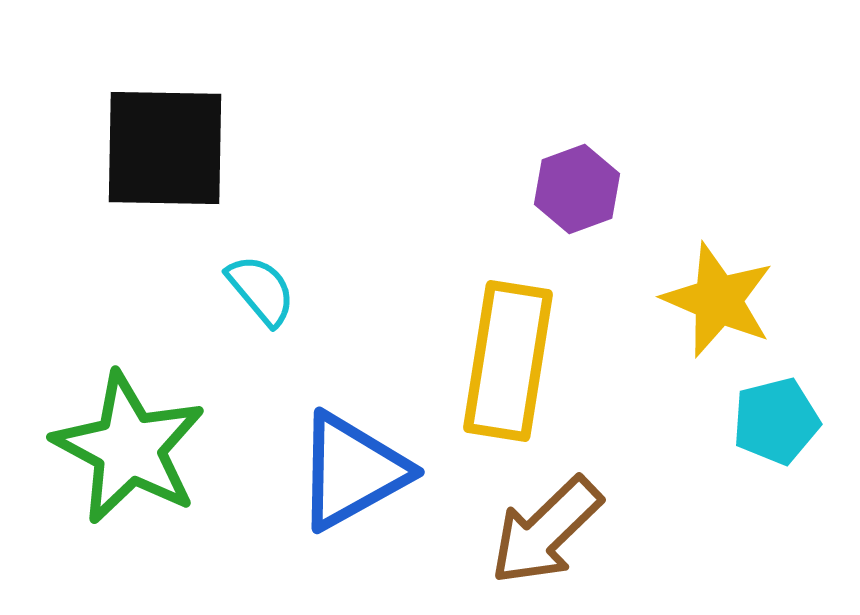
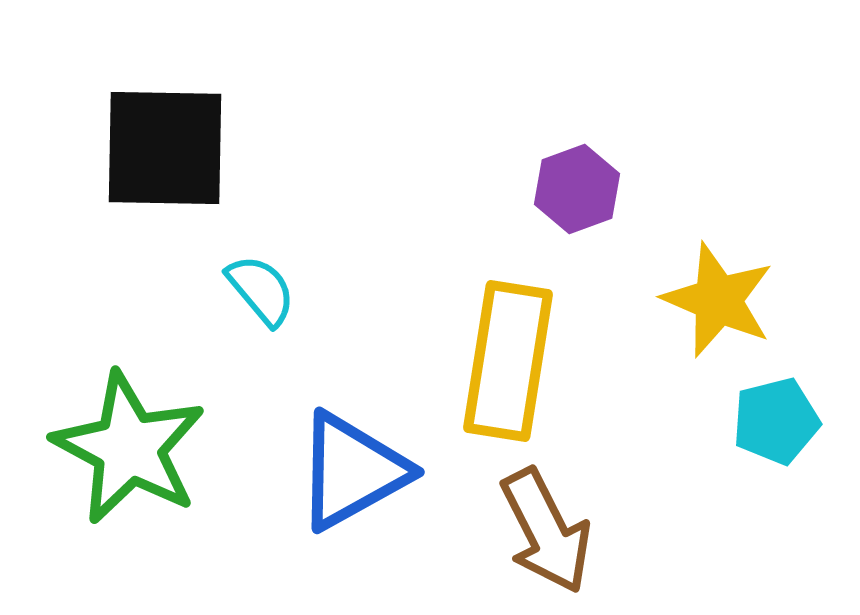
brown arrow: rotated 73 degrees counterclockwise
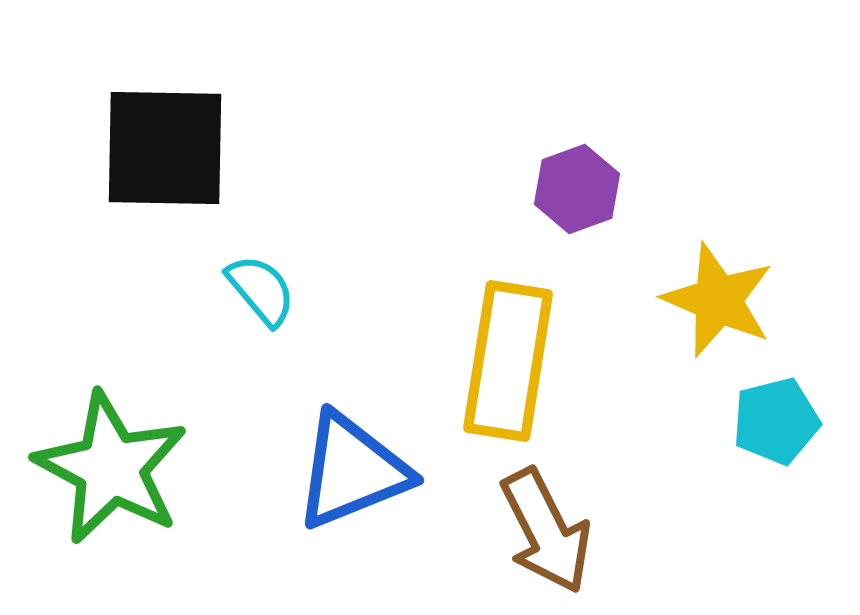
green star: moved 18 px left, 20 px down
blue triangle: rotated 7 degrees clockwise
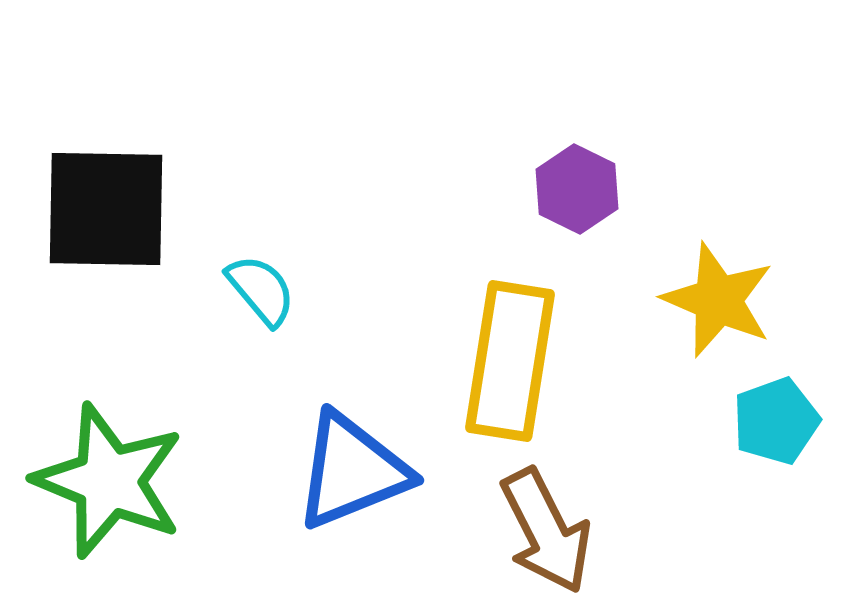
black square: moved 59 px left, 61 px down
purple hexagon: rotated 14 degrees counterclockwise
yellow rectangle: moved 2 px right
cyan pentagon: rotated 6 degrees counterclockwise
green star: moved 2 px left, 13 px down; rotated 6 degrees counterclockwise
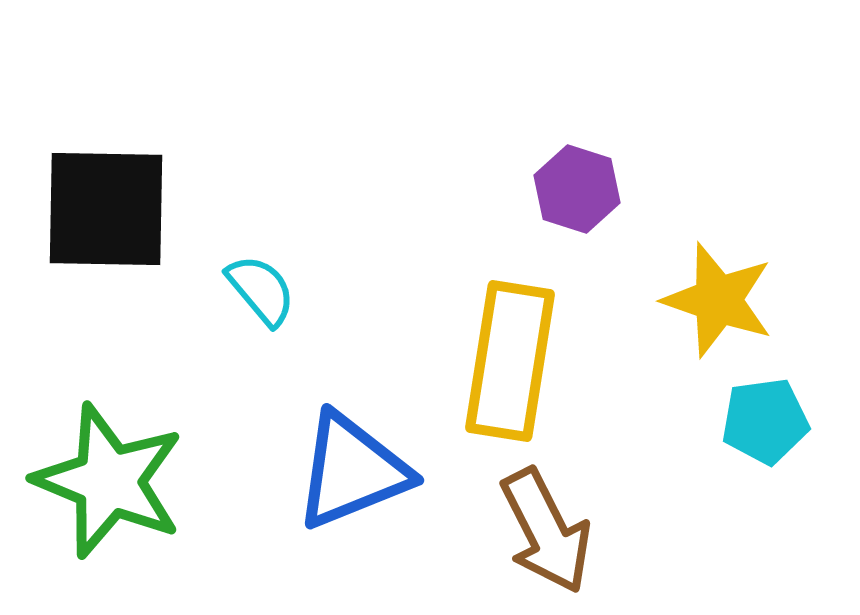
purple hexagon: rotated 8 degrees counterclockwise
yellow star: rotated 4 degrees counterclockwise
cyan pentagon: moved 11 px left; rotated 12 degrees clockwise
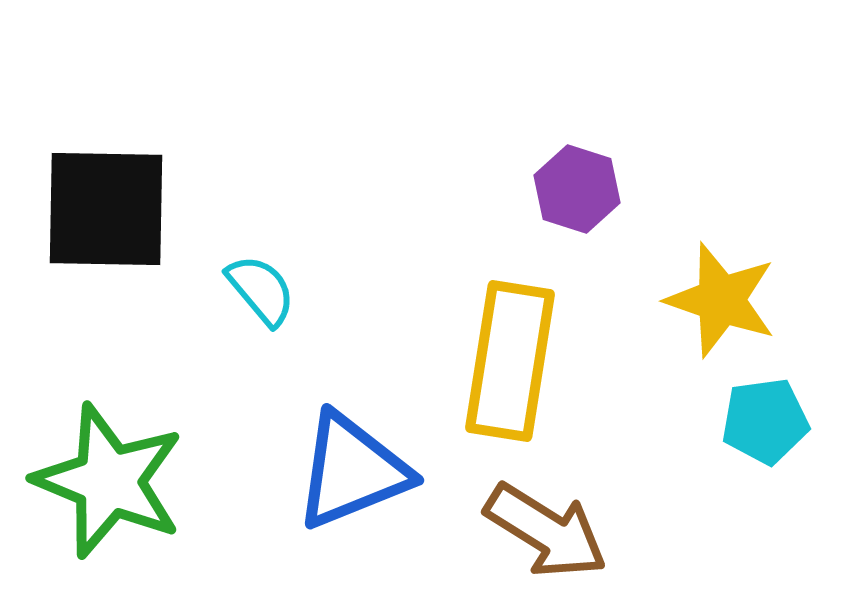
yellow star: moved 3 px right
brown arrow: rotated 31 degrees counterclockwise
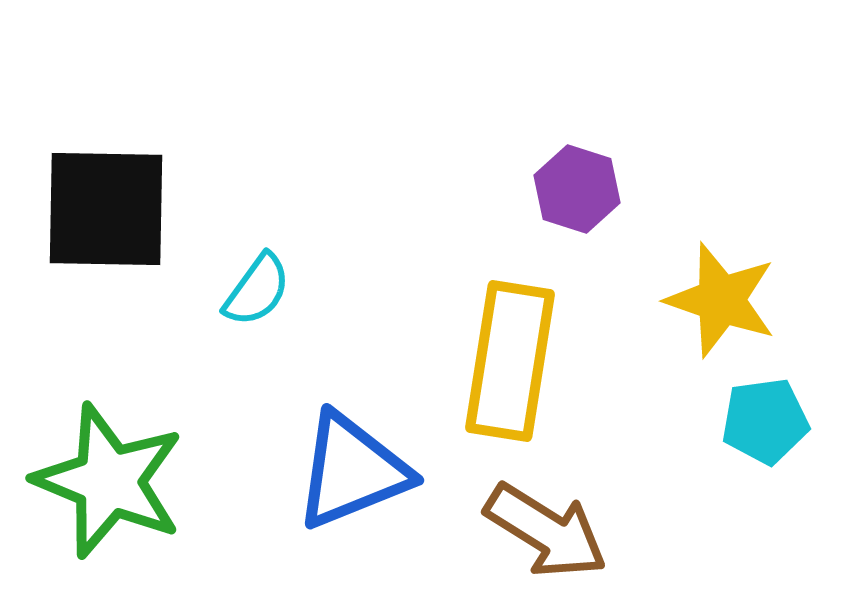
cyan semicircle: moved 4 px left; rotated 76 degrees clockwise
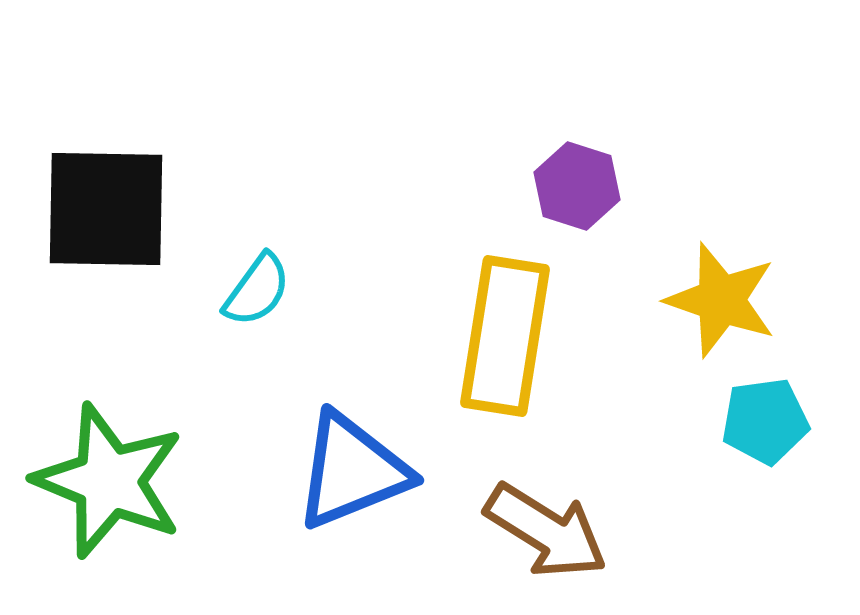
purple hexagon: moved 3 px up
yellow rectangle: moved 5 px left, 25 px up
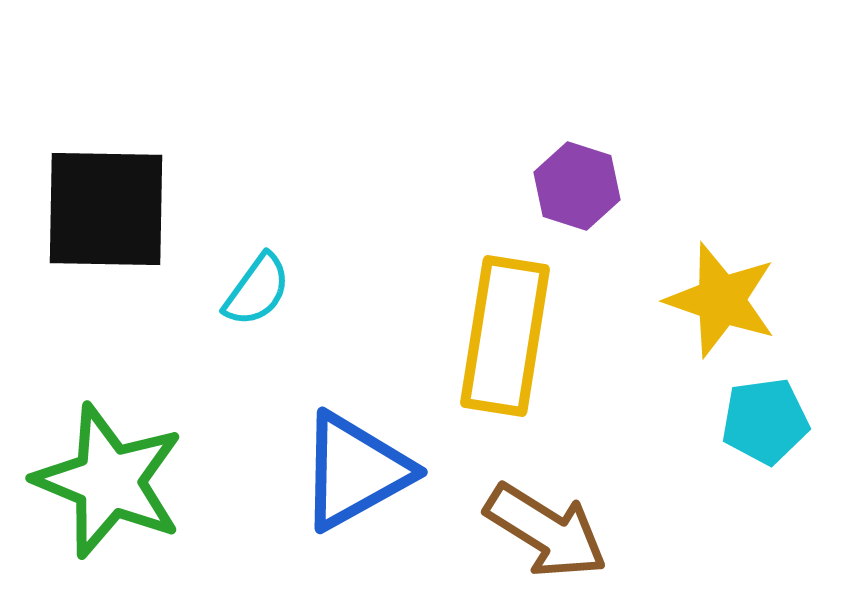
blue triangle: moved 3 px right; rotated 7 degrees counterclockwise
